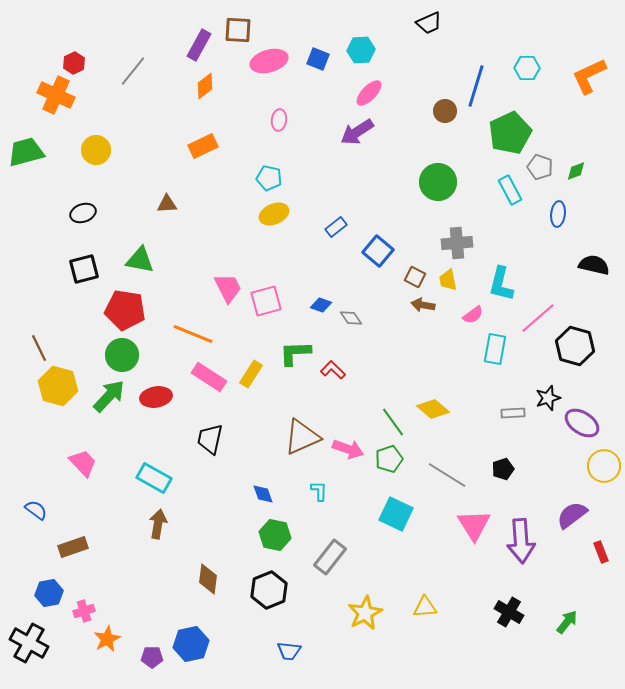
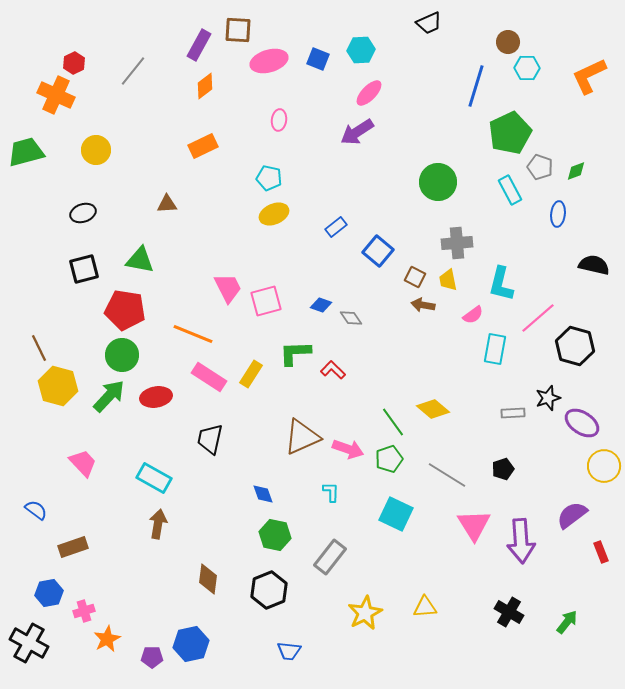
brown circle at (445, 111): moved 63 px right, 69 px up
cyan L-shape at (319, 491): moved 12 px right, 1 px down
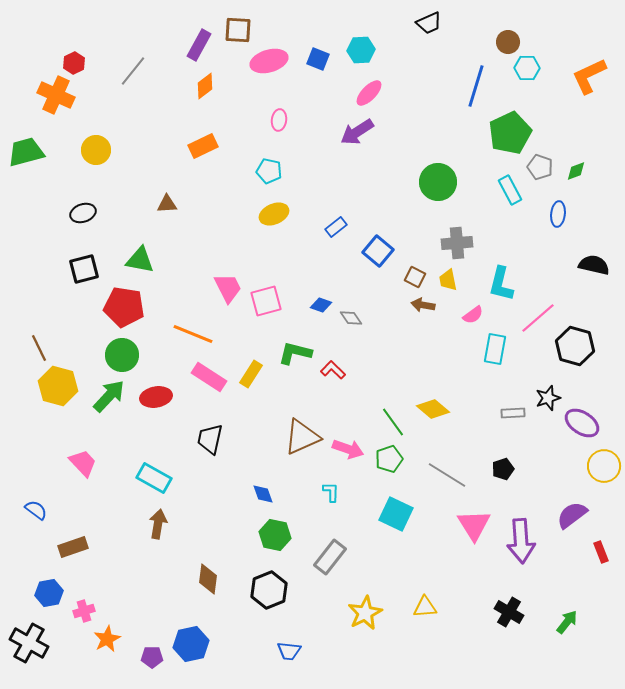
cyan pentagon at (269, 178): moved 7 px up
red pentagon at (125, 310): moved 1 px left, 3 px up
green L-shape at (295, 353): rotated 16 degrees clockwise
